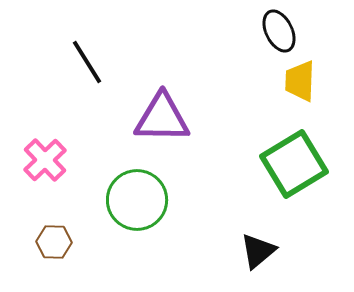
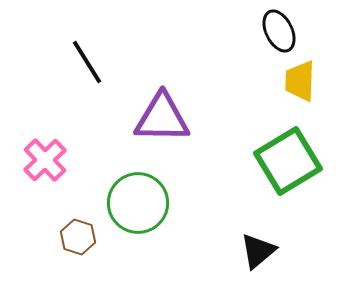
green square: moved 6 px left, 3 px up
green circle: moved 1 px right, 3 px down
brown hexagon: moved 24 px right, 5 px up; rotated 16 degrees clockwise
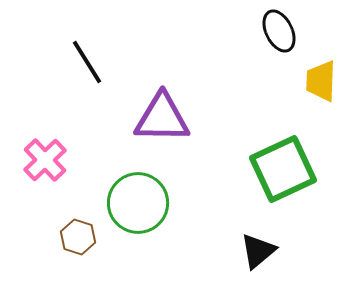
yellow trapezoid: moved 21 px right
green square: moved 5 px left, 8 px down; rotated 6 degrees clockwise
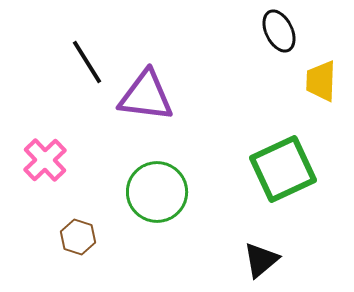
purple triangle: moved 16 px left, 22 px up; rotated 6 degrees clockwise
green circle: moved 19 px right, 11 px up
black triangle: moved 3 px right, 9 px down
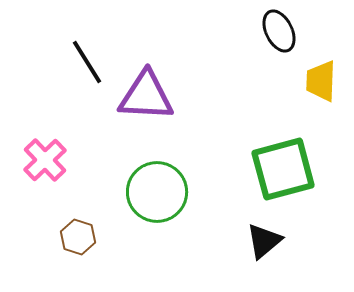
purple triangle: rotated 4 degrees counterclockwise
green square: rotated 10 degrees clockwise
black triangle: moved 3 px right, 19 px up
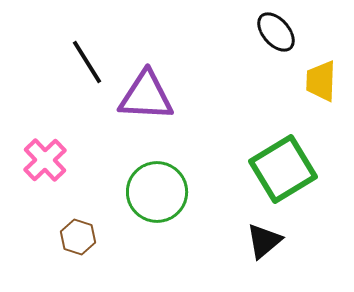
black ellipse: moved 3 px left, 1 px down; rotated 15 degrees counterclockwise
green square: rotated 16 degrees counterclockwise
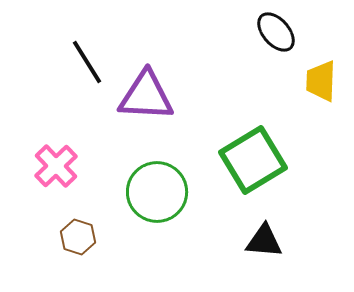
pink cross: moved 11 px right, 6 px down
green square: moved 30 px left, 9 px up
black triangle: rotated 45 degrees clockwise
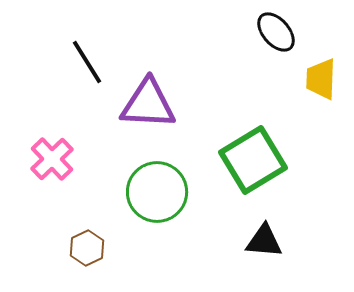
yellow trapezoid: moved 2 px up
purple triangle: moved 2 px right, 8 px down
pink cross: moved 4 px left, 7 px up
brown hexagon: moved 9 px right, 11 px down; rotated 16 degrees clockwise
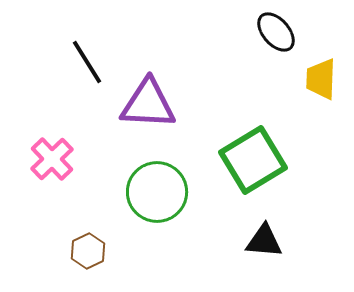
brown hexagon: moved 1 px right, 3 px down
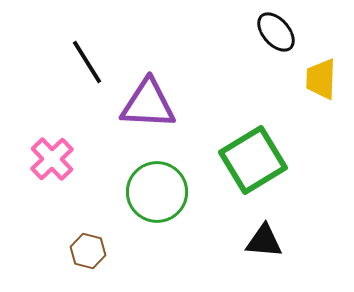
brown hexagon: rotated 20 degrees counterclockwise
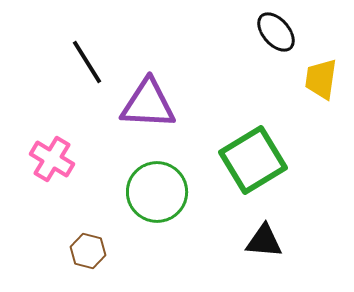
yellow trapezoid: rotated 6 degrees clockwise
pink cross: rotated 15 degrees counterclockwise
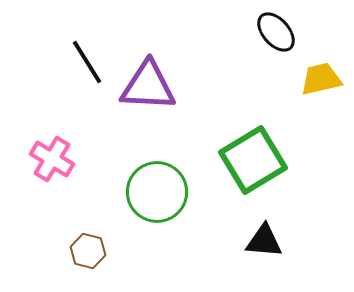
yellow trapezoid: rotated 69 degrees clockwise
purple triangle: moved 18 px up
